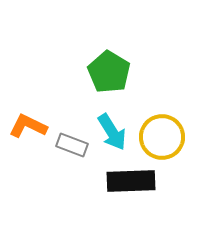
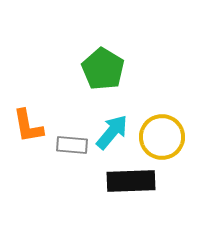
green pentagon: moved 6 px left, 3 px up
orange L-shape: rotated 126 degrees counterclockwise
cyan arrow: rotated 108 degrees counterclockwise
gray rectangle: rotated 16 degrees counterclockwise
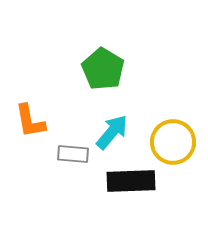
orange L-shape: moved 2 px right, 5 px up
yellow circle: moved 11 px right, 5 px down
gray rectangle: moved 1 px right, 9 px down
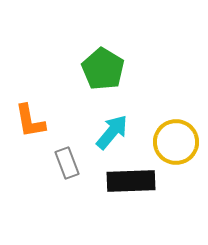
yellow circle: moved 3 px right
gray rectangle: moved 6 px left, 9 px down; rotated 64 degrees clockwise
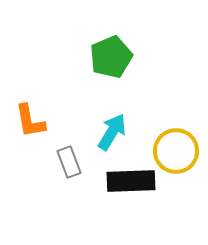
green pentagon: moved 8 px right, 12 px up; rotated 18 degrees clockwise
cyan arrow: rotated 9 degrees counterclockwise
yellow circle: moved 9 px down
gray rectangle: moved 2 px right, 1 px up
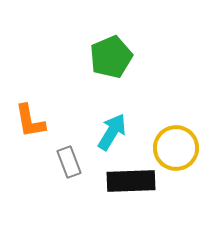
yellow circle: moved 3 px up
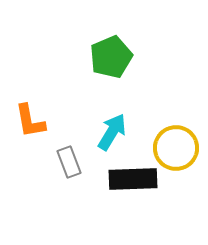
black rectangle: moved 2 px right, 2 px up
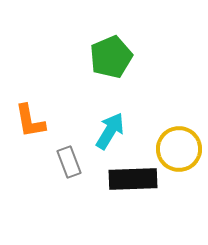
cyan arrow: moved 2 px left, 1 px up
yellow circle: moved 3 px right, 1 px down
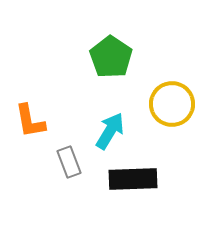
green pentagon: rotated 15 degrees counterclockwise
yellow circle: moved 7 px left, 45 px up
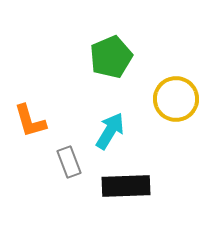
green pentagon: rotated 15 degrees clockwise
yellow circle: moved 4 px right, 5 px up
orange L-shape: rotated 6 degrees counterclockwise
black rectangle: moved 7 px left, 7 px down
